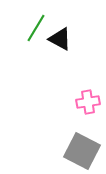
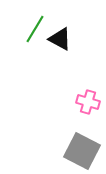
green line: moved 1 px left, 1 px down
pink cross: rotated 25 degrees clockwise
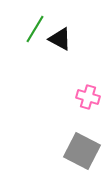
pink cross: moved 5 px up
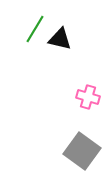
black triangle: rotated 15 degrees counterclockwise
gray square: rotated 9 degrees clockwise
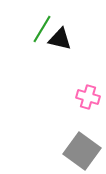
green line: moved 7 px right
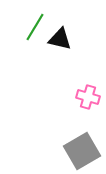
green line: moved 7 px left, 2 px up
gray square: rotated 24 degrees clockwise
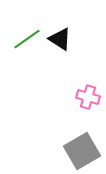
green line: moved 8 px left, 12 px down; rotated 24 degrees clockwise
black triangle: rotated 20 degrees clockwise
